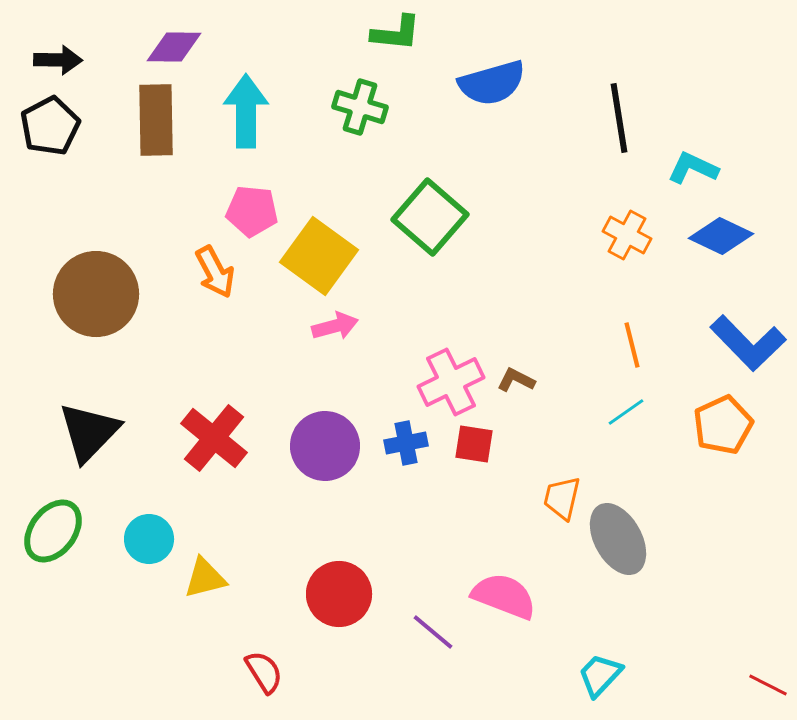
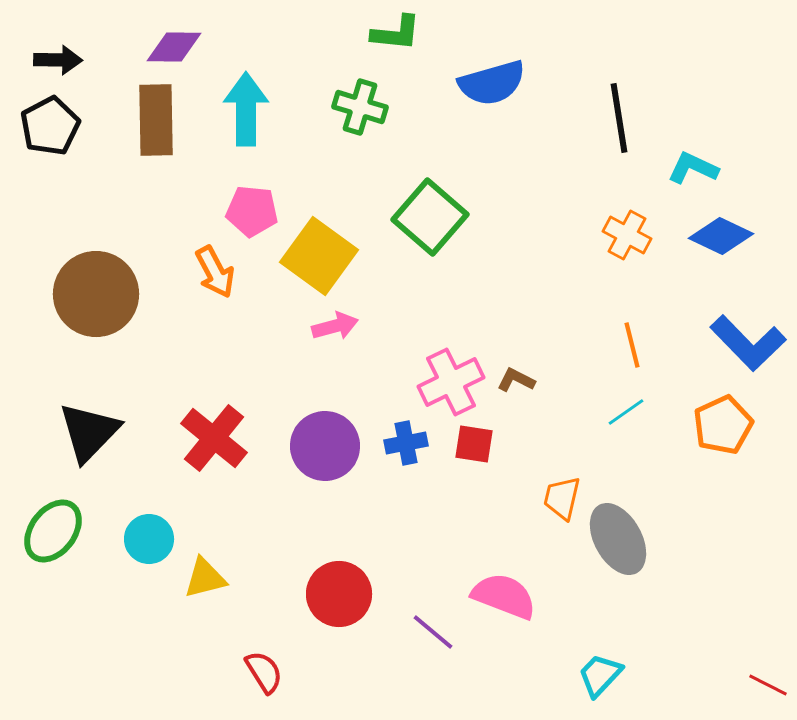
cyan arrow: moved 2 px up
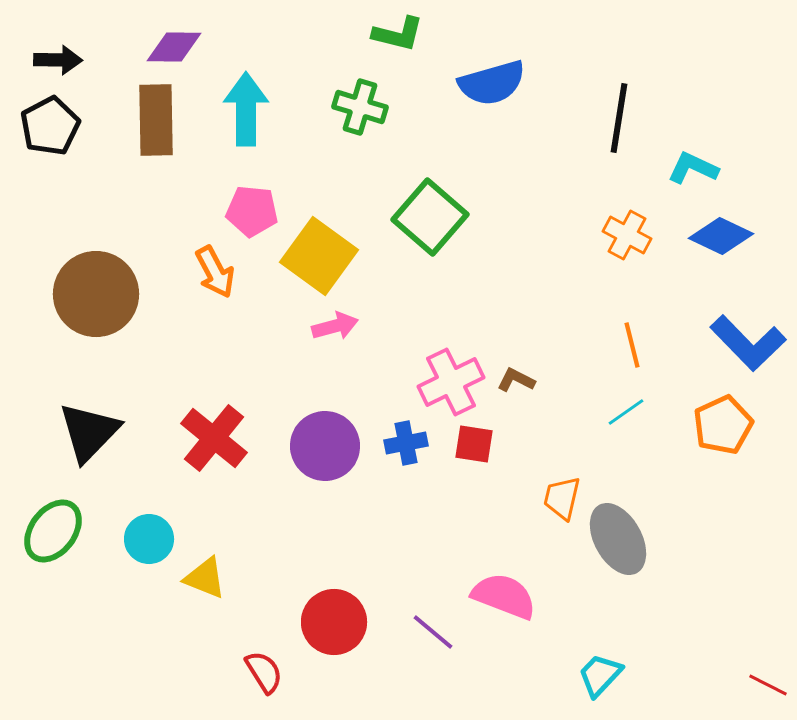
green L-shape: moved 2 px right, 1 px down; rotated 8 degrees clockwise
black line: rotated 18 degrees clockwise
yellow triangle: rotated 36 degrees clockwise
red circle: moved 5 px left, 28 px down
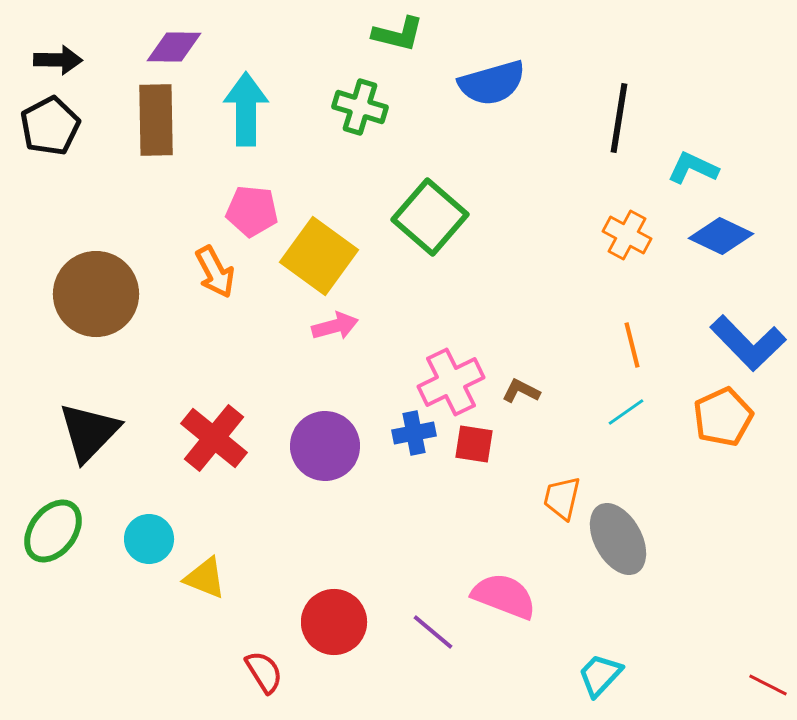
brown L-shape: moved 5 px right, 11 px down
orange pentagon: moved 8 px up
blue cross: moved 8 px right, 10 px up
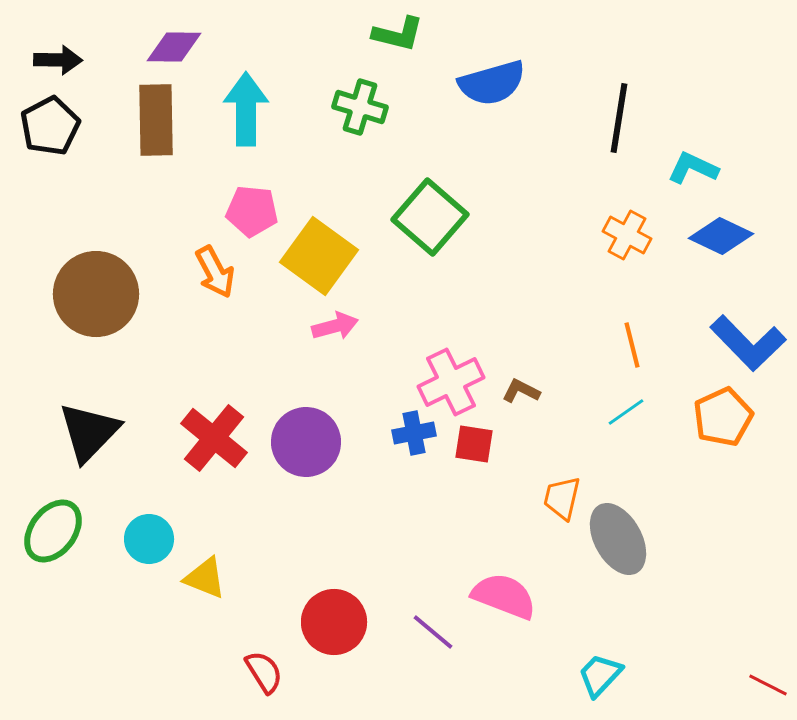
purple circle: moved 19 px left, 4 px up
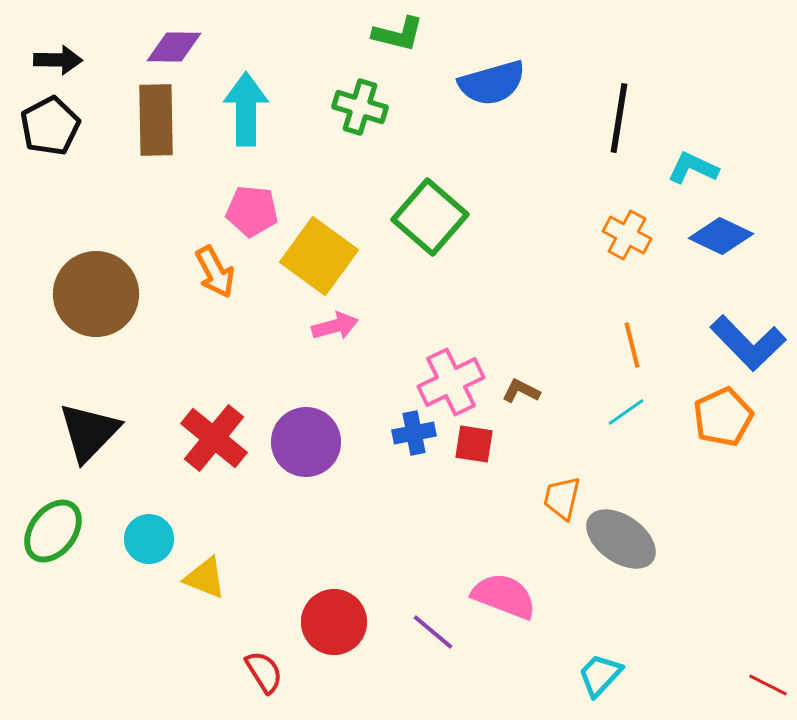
gray ellipse: moved 3 px right; rotated 26 degrees counterclockwise
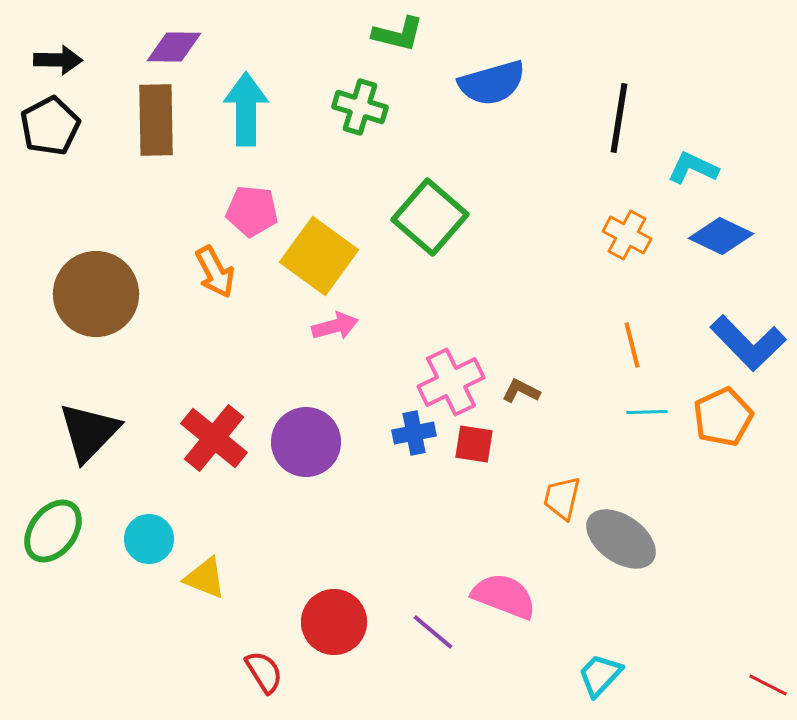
cyan line: moved 21 px right; rotated 33 degrees clockwise
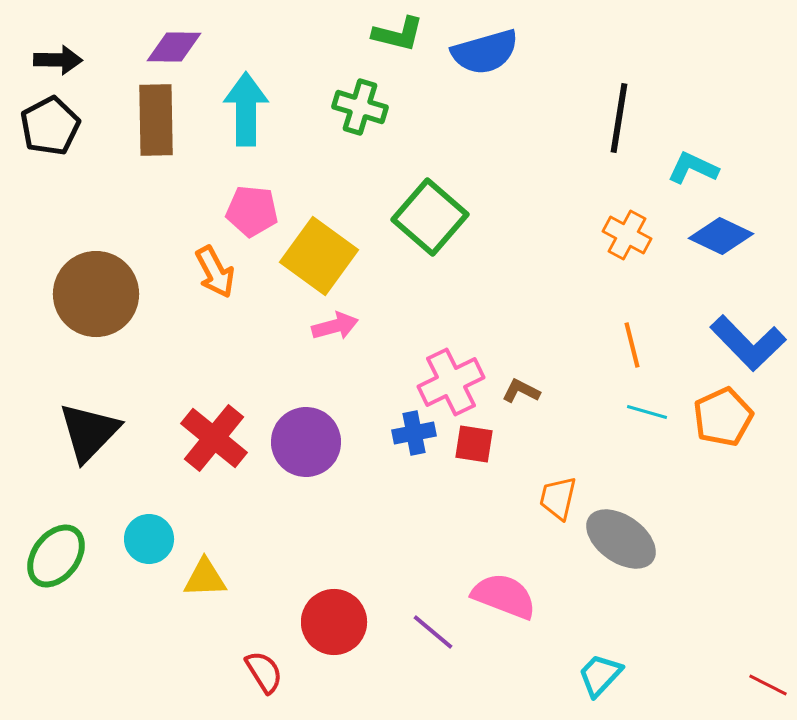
blue semicircle: moved 7 px left, 31 px up
cyan line: rotated 18 degrees clockwise
orange trapezoid: moved 4 px left
green ellipse: moved 3 px right, 25 px down
yellow triangle: rotated 24 degrees counterclockwise
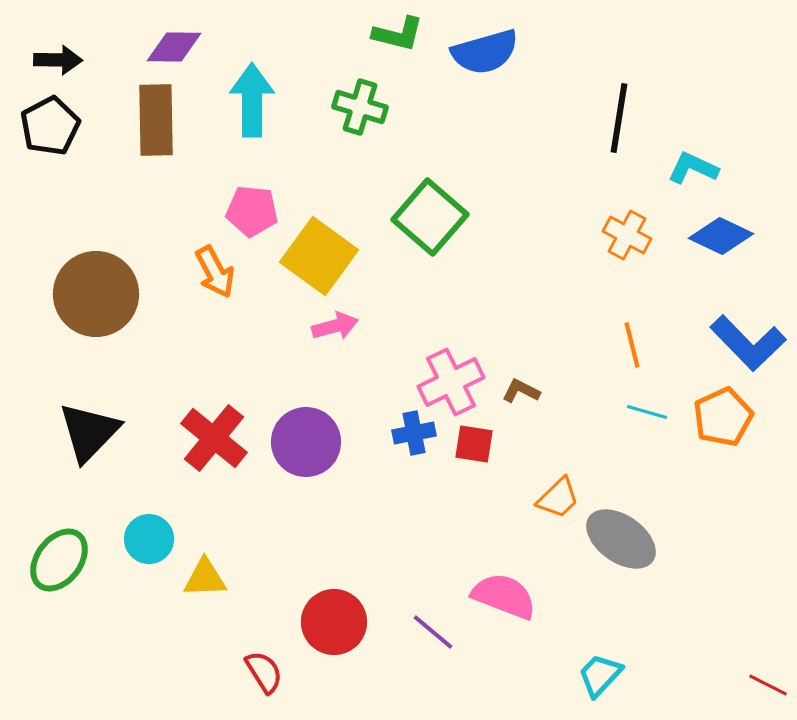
cyan arrow: moved 6 px right, 9 px up
orange trapezoid: rotated 147 degrees counterclockwise
green ellipse: moved 3 px right, 4 px down
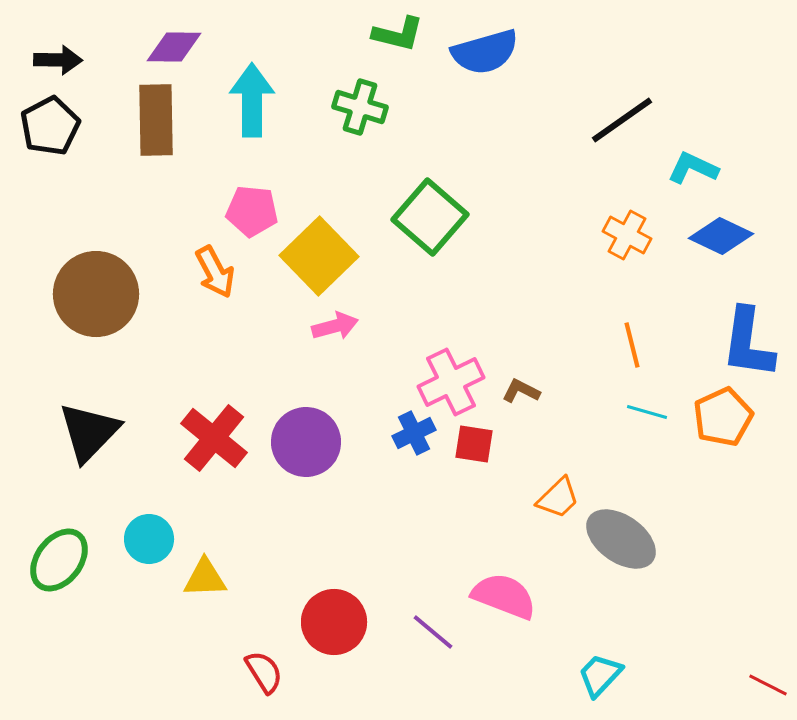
black line: moved 3 px right, 2 px down; rotated 46 degrees clockwise
yellow square: rotated 10 degrees clockwise
blue L-shape: rotated 52 degrees clockwise
blue cross: rotated 15 degrees counterclockwise
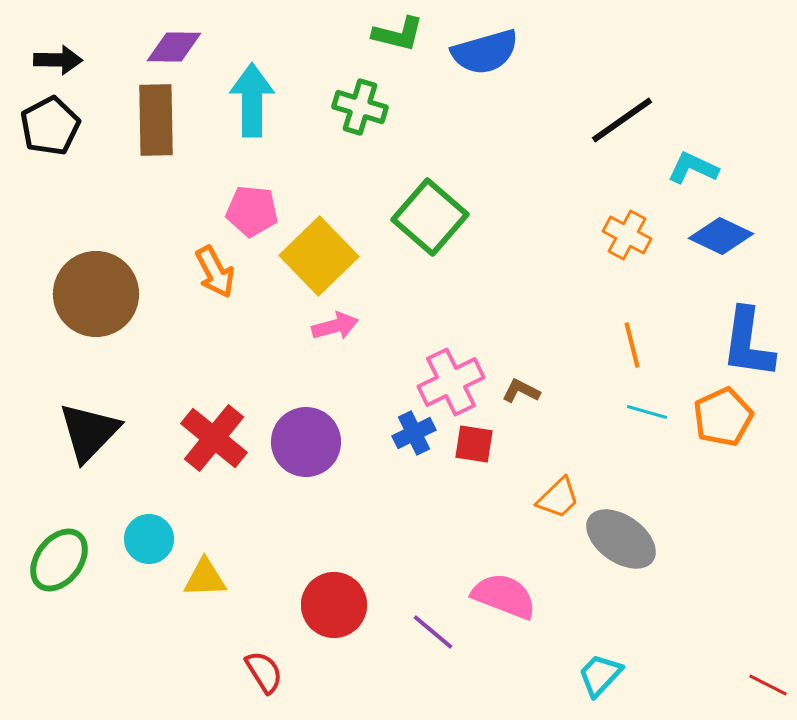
red circle: moved 17 px up
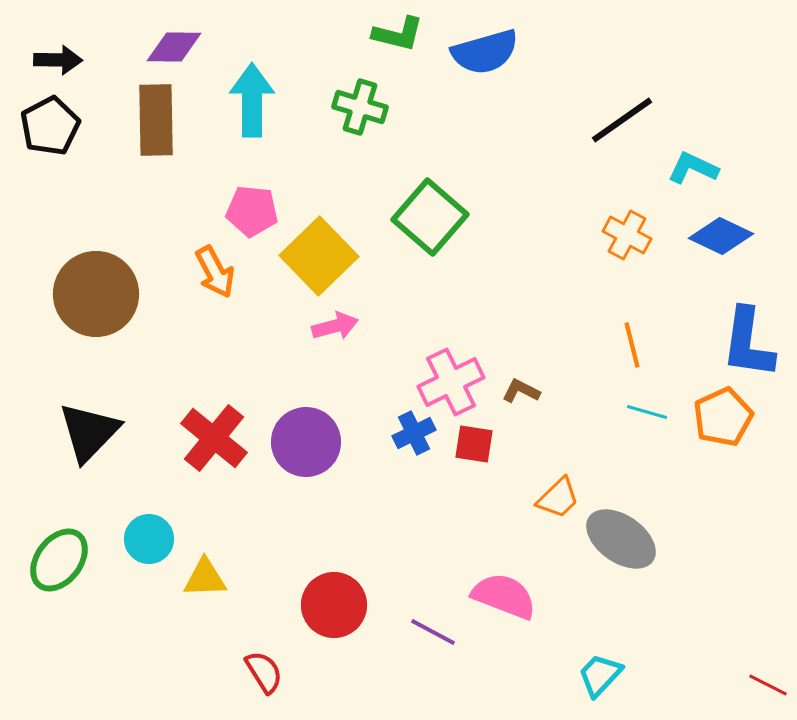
purple line: rotated 12 degrees counterclockwise
